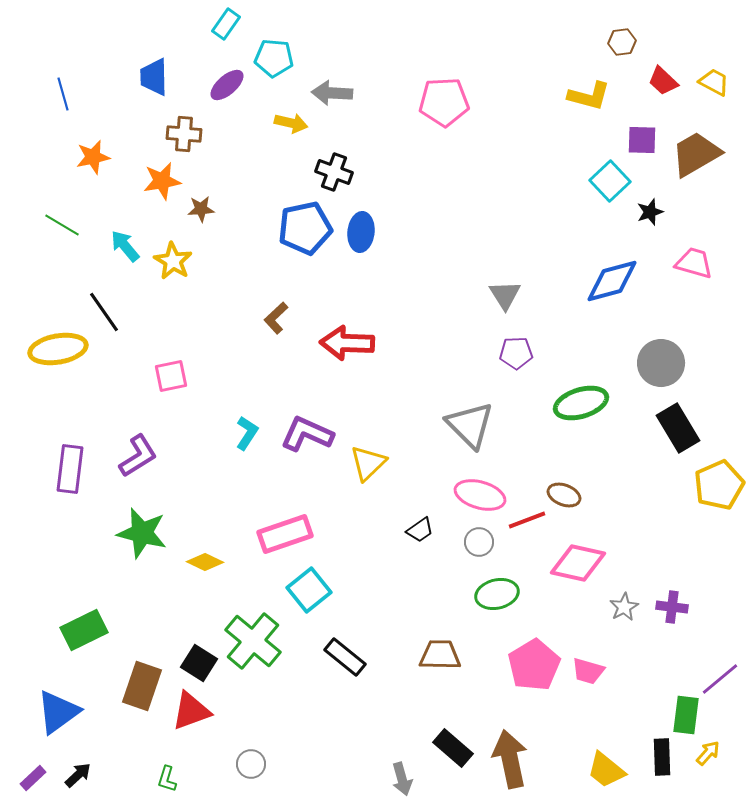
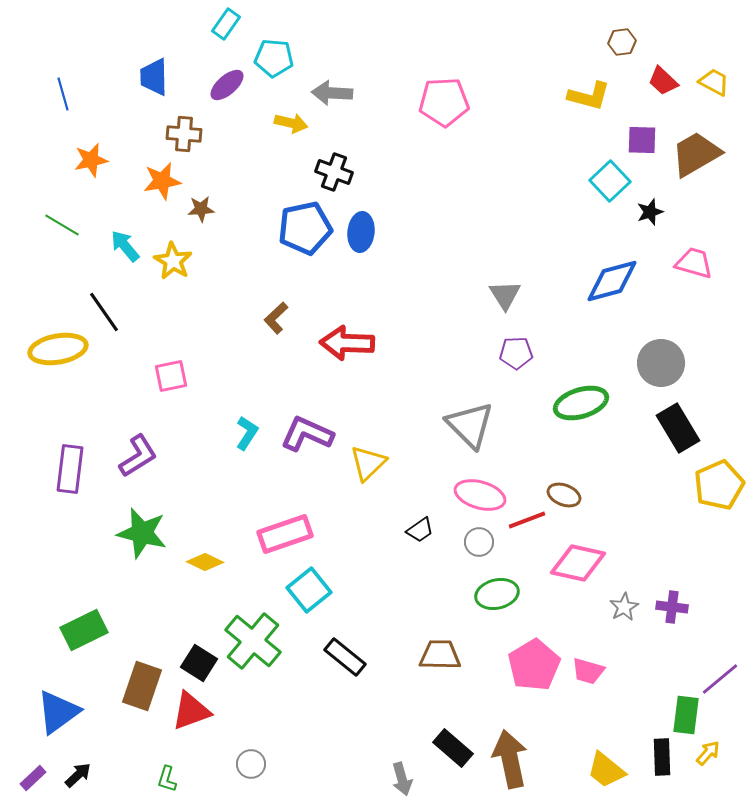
orange star at (93, 157): moved 2 px left, 3 px down
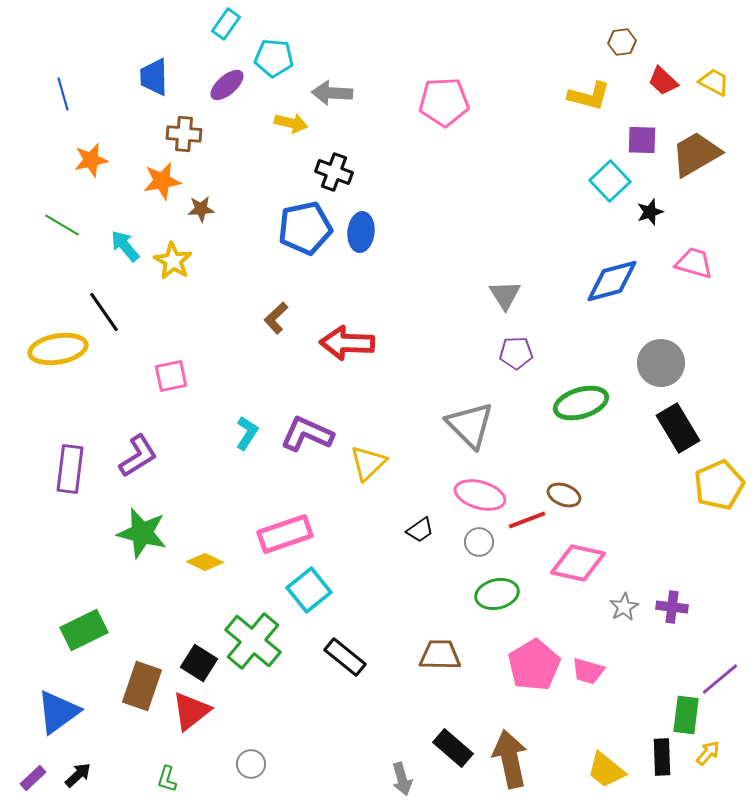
red triangle at (191, 711): rotated 18 degrees counterclockwise
